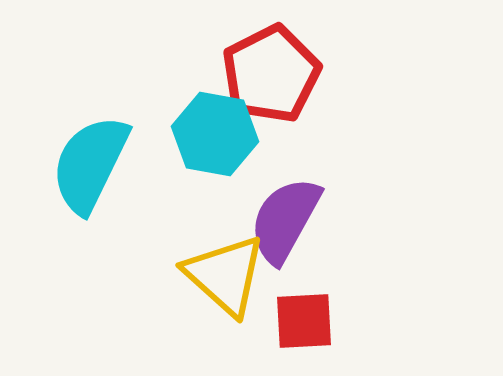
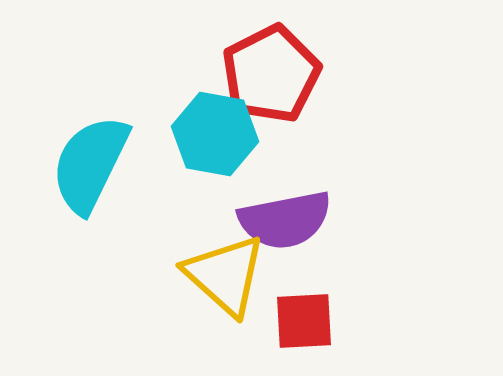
purple semicircle: rotated 130 degrees counterclockwise
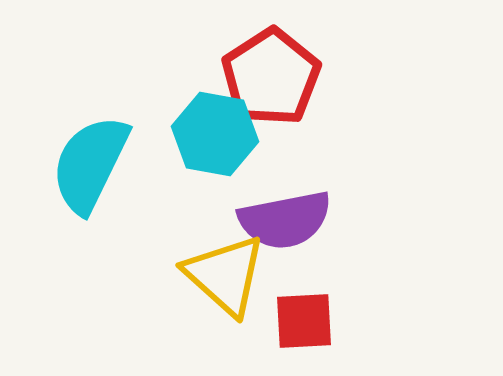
red pentagon: moved 3 px down; rotated 6 degrees counterclockwise
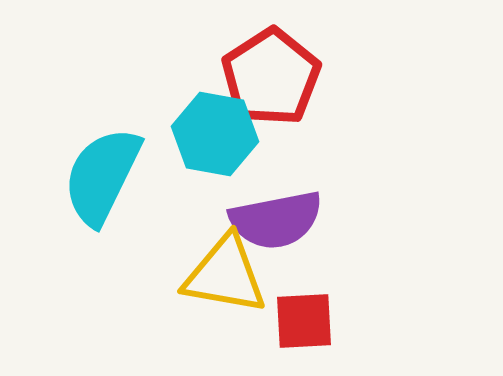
cyan semicircle: moved 12 px right, 12 px down
purple semicircle: moved 9 px left
yellow triangle: rotated 32 degrees counterclockwise
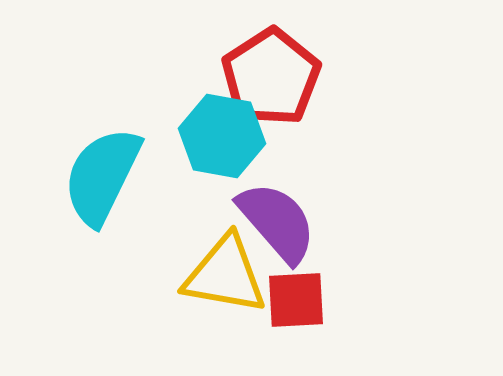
cyan hexagon: moved 7 px right, 2 px down
purple semicircle: moved 1 px right, 2 px down; rotated 120 degrees counterclockwise
red square: moved 8 px left, 21 px up
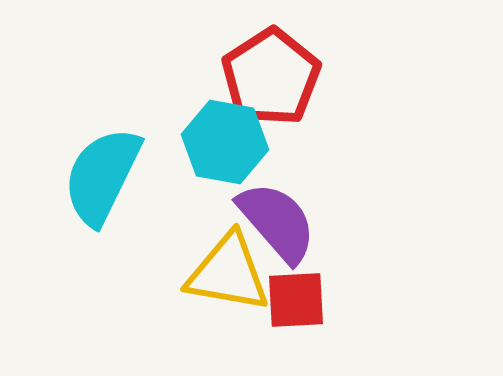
cyan hexagon: moved 3 px right, 6 px down
yellow triangle: moved 3 px right, 2 px up
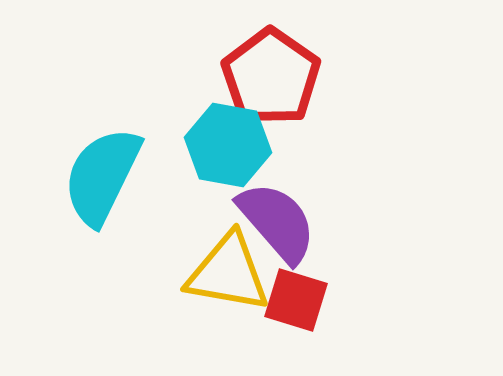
red pentagon: rotated 4 degrees counterclockwise
cyan hexagon: moved 3 px right, 3 px down
red square: rotated 20 degrees clockwise
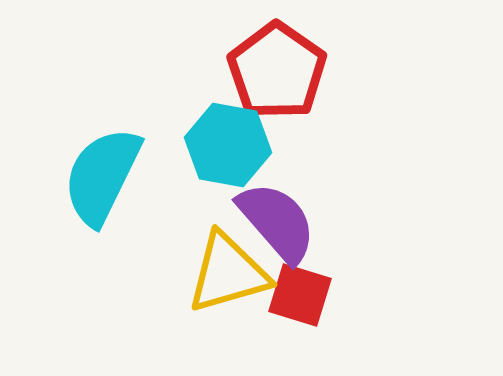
red pentagon: moved 6 px right, 6 px up
yellow triangle: rotated 26 degrees counterclockwise
red square: moved 4 px right, 5 px up
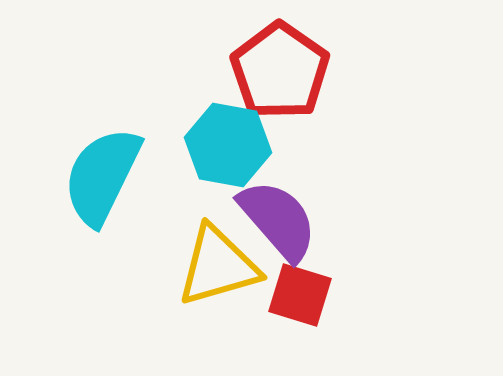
red pentagon: moved 3 px right
purple semicircle: moved 1 px right, 2 px up
yellow triangle: moved 10 px left, 7 px up
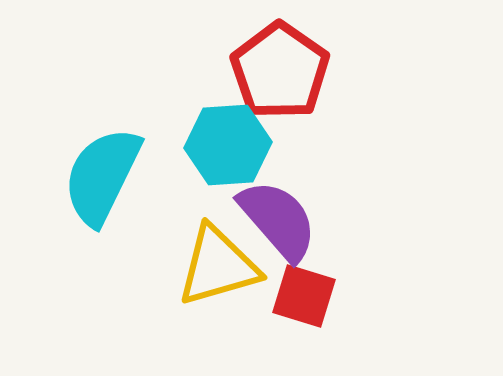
cyan hexagon: rotated 14 degrees counterclockwise
red square: moved 4 px right, 1 px down
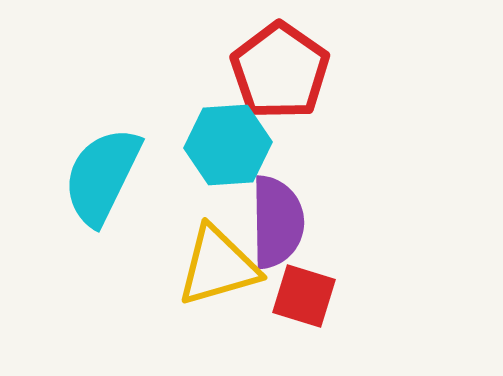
purple semicircle: moved 1 px left, 2 px down; rotated 40 degrees clockwise
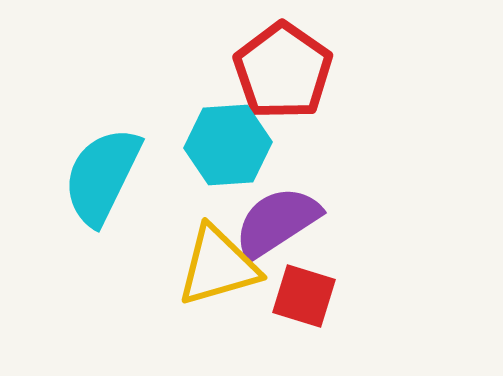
red pentagon: moved 3 px right
purple semicircle: rotated 122 degrees counterclockwise
